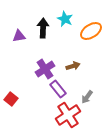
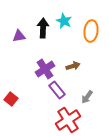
cyan star: moved 1 px left, 2 px down
orange ellipse: rotated 50 degrees counterclockwise
purple rectangle: moved 1 px left, 1 px down
red cross: moved 5 px down
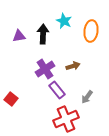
black arrow: moved 6 px down
red cross: moved 2 px left, 1 px up; rotated 10 degrees clockwise
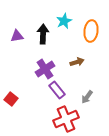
cyan star: rotated 21 degrees clockwise
purple triangle: moved 2 px left
brown arrow: moved 4 px right, 4 px up
